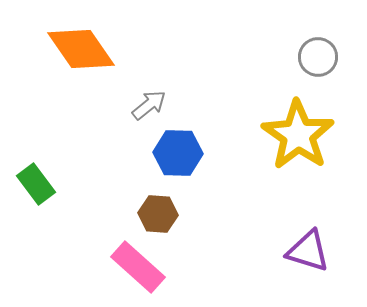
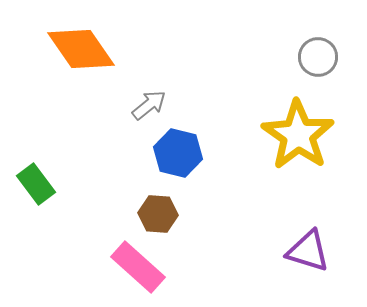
blue hexagon: rotated 12 degrees clockwise
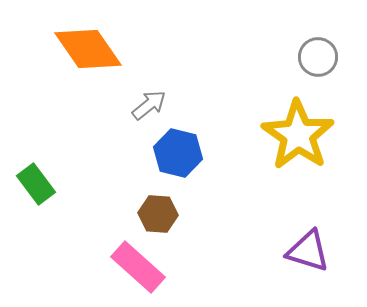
orange diamond: moved 7 px right
